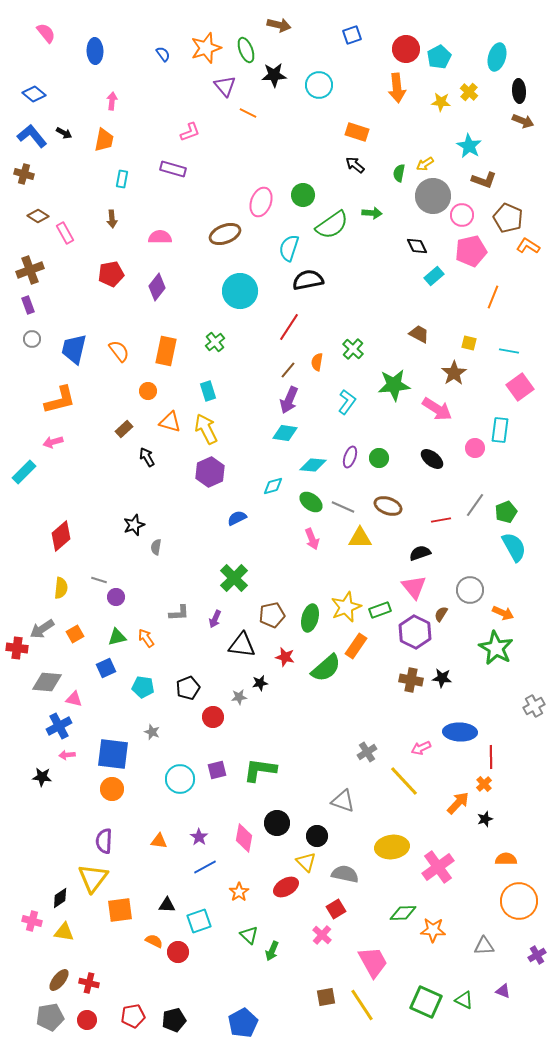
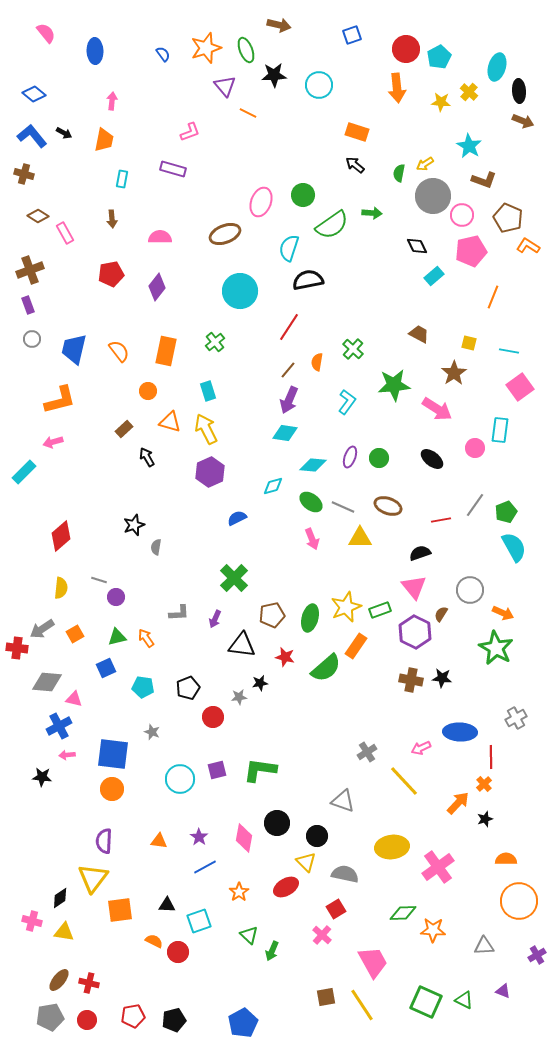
cyan ellipse at (497, 57): moved 10 px down
gray cross at (534, 706): moved 18 px left, 12 px down
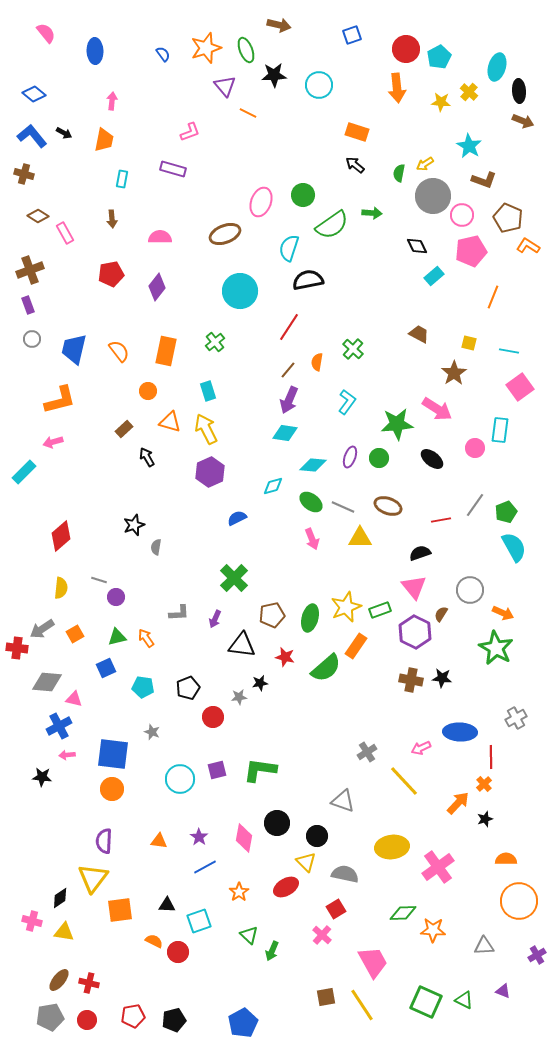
green star at (394, 385): moved 3 px right, 39 px down
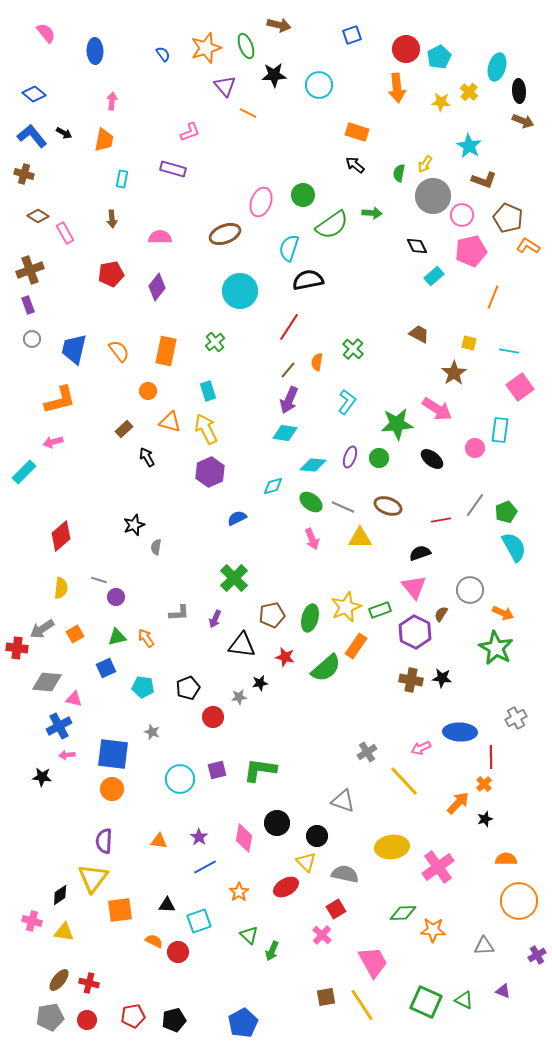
green ellipse at (246, 50): moved 4 px up
yellow arrow at (425, 164): rotated 24 degrees counterclockwise
black diamond at (60, 898): moved 3 px up
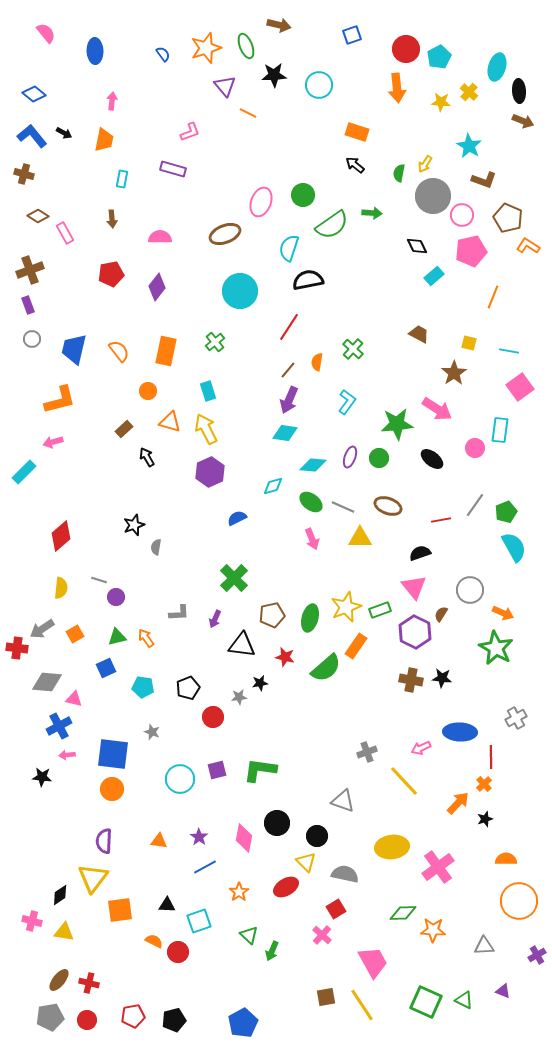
gray cross at (367, 752): rotated 12 degrees clockwise
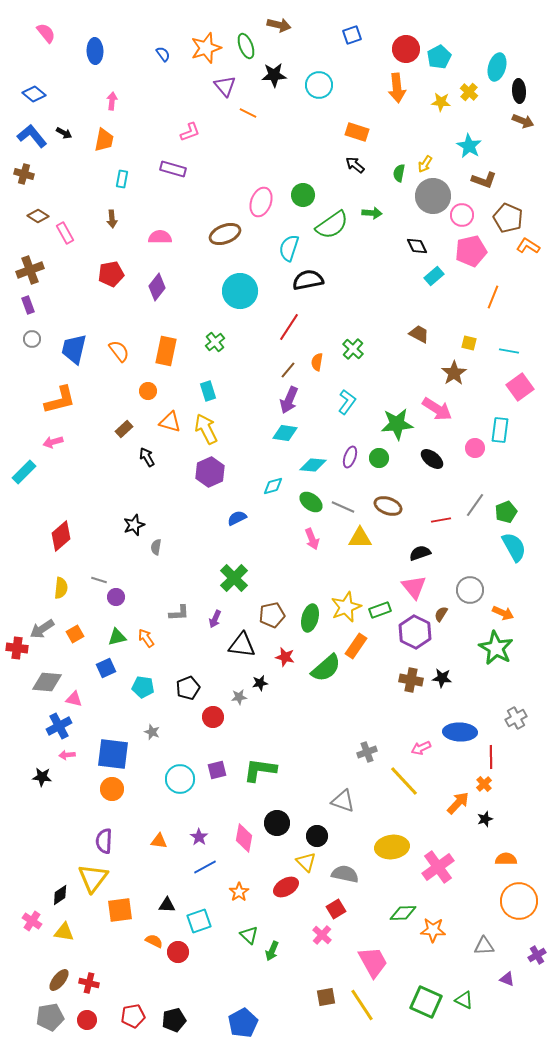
pink cross at (32, 921): rotated 18 degrees clockwise
purple triangle at (503, 991): moved 4 px right, 12 px up
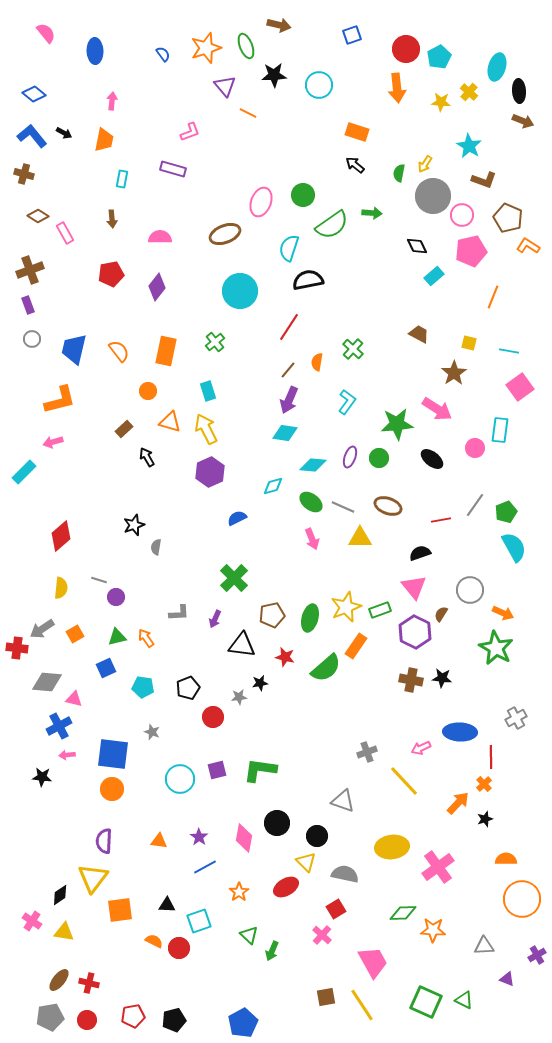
orange circle at (519, 901): moved 3 px right, 2 px up
red circle at (178, 952): moved 1 px right, 4 px up
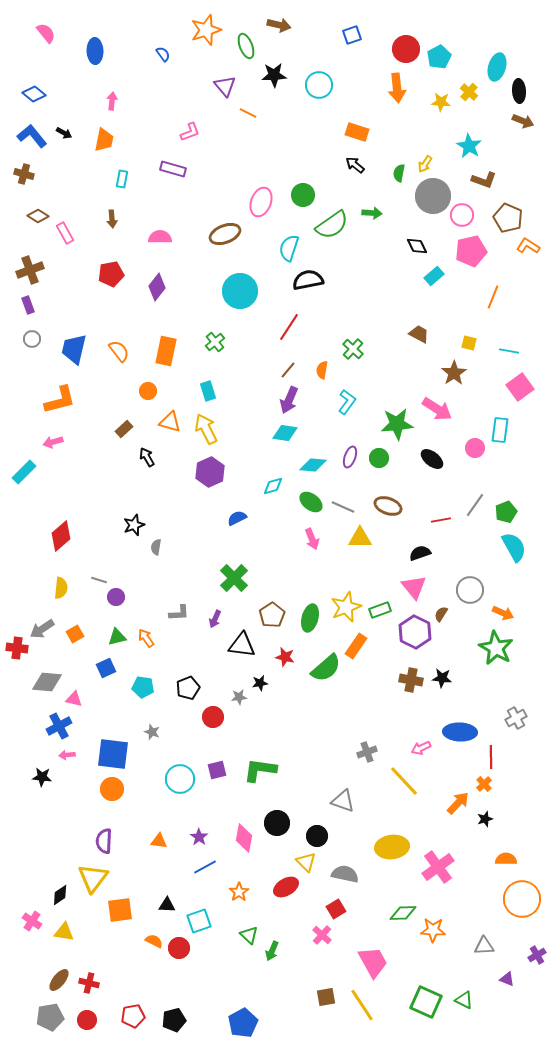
orange star at (206, 48): moved 18 px up
orange semicircle at (317, 362): moved 5 px right, 8 px down
brown pentagon at (272, 615): rotated 20 degrees counterclockwise
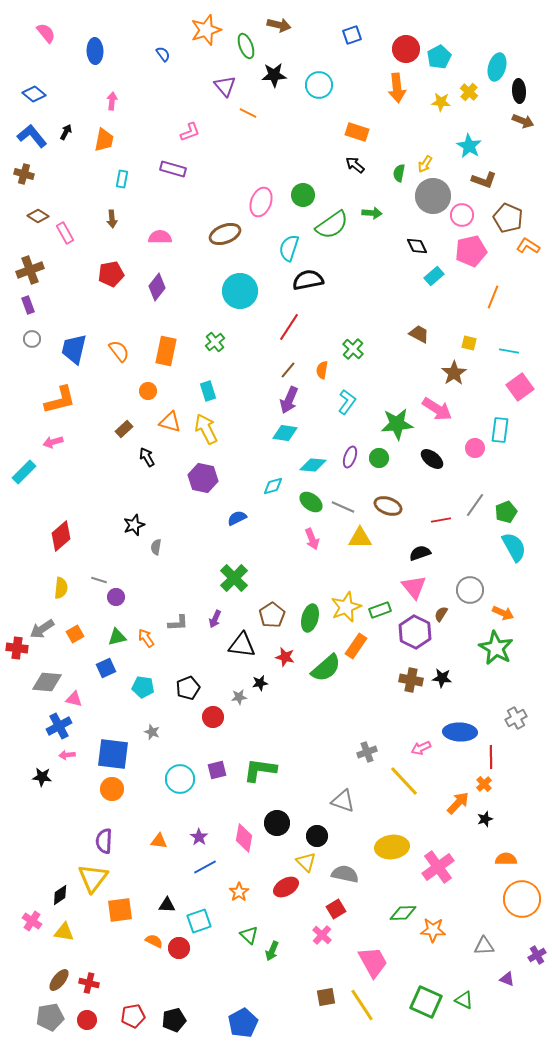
black arrow at (64, 133): moved 2 px right, 1 px up; rotated 91 degrees counterclockwise
purple hexagon at (210, 472): moved 7 px left, 6 px down; rotated 24 degrees counterclockwise
gray L-shape at (179, 613): moved 1 px left, 10 px down
